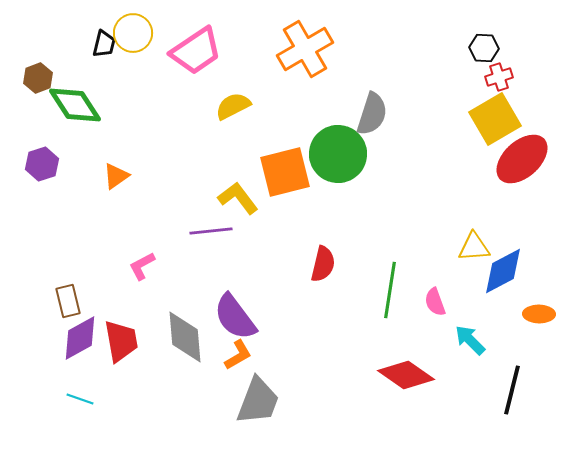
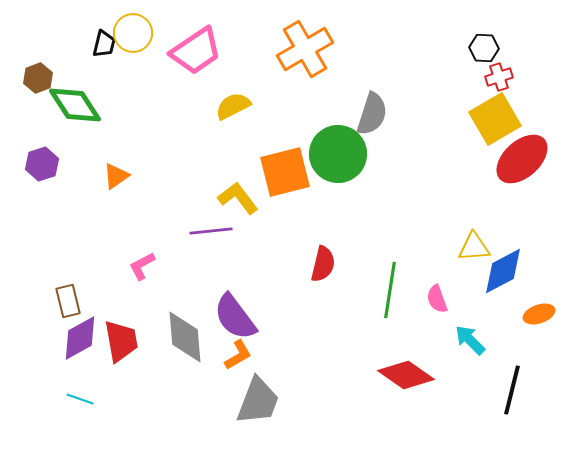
pink semicircle: moved 2 px right, 3 px up
orange ellipse: rotated 20 degrees counterclockwise
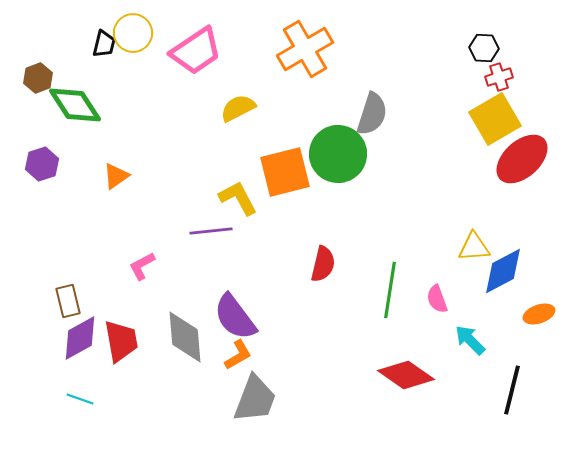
yellow semicircle: moved 5 px right, 2 px down
yellow L-shape: rotated 9 degrees clockwise
gray trapezoid: moved 3 px left, 2 px up
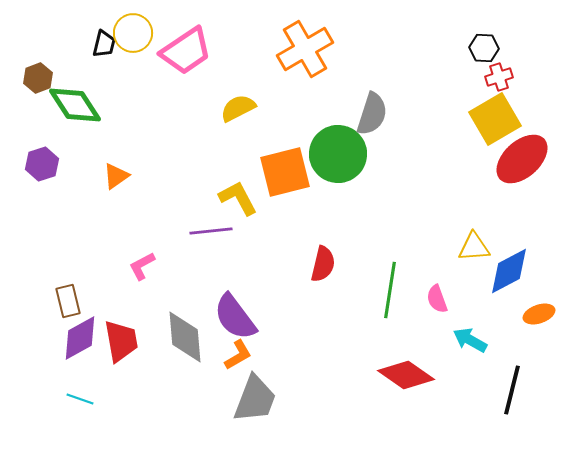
pink trapezoid: moved 10 px left
blue diamond: moved 6 px right
cyan arrow: rotated 16 degrees counterclockwise
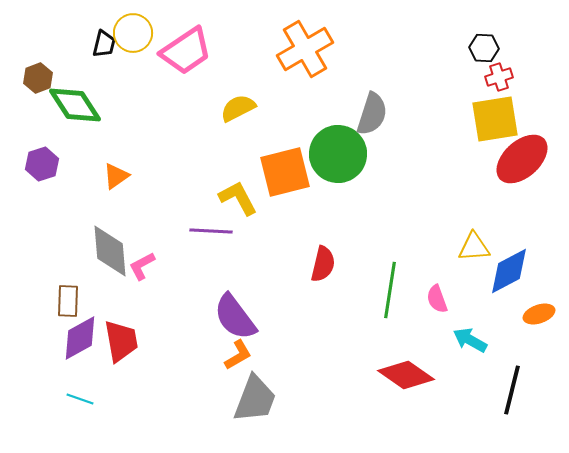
yellow square: rotated 21 degrees clockwise
purple line: rotated 9 degrees clockwise
brown rectangle: rotated 16 degrees clockwise
gray diamond: moved 75 px left, 86 px up
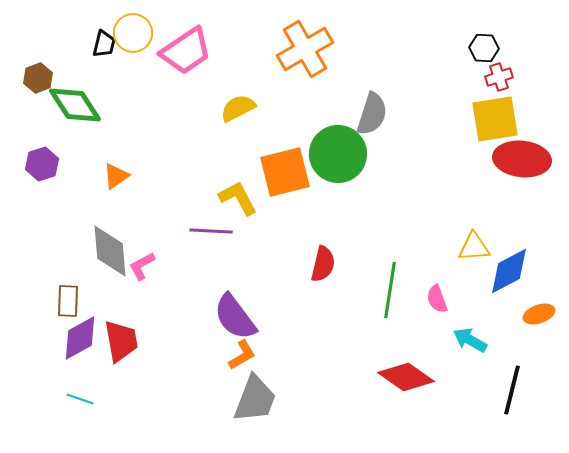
red ellipse: rotated 48 degrees clockwise
orange L-shape: moved 4 px right
red diamond: moved 2 px down
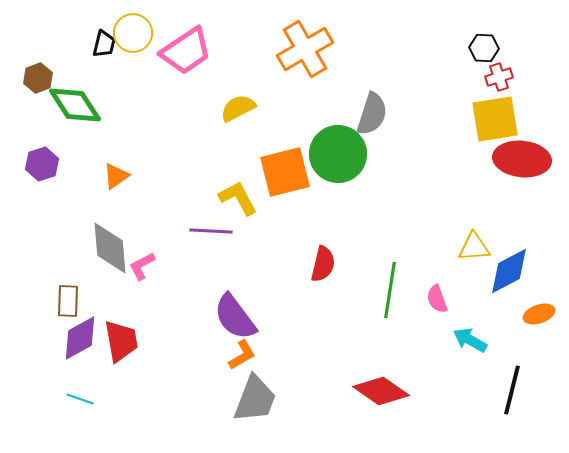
gray diamond: moved 3 px up
red diamond: moved 25 px left, 14 px down
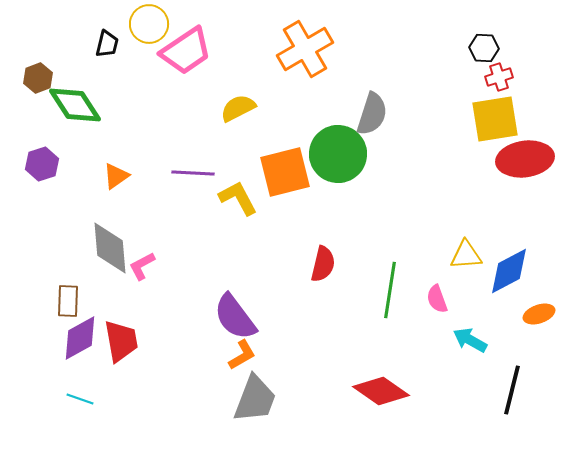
yellow circle: moved 16 px right, 9 px up
black trapezoid: moved 3 px right
red ellipse: moved 3 px right; rotated 14 degrees counterclockwise
purple line: moved 18 px left, 58 px up
yellow triangle: moved 8 px left, 8 px down
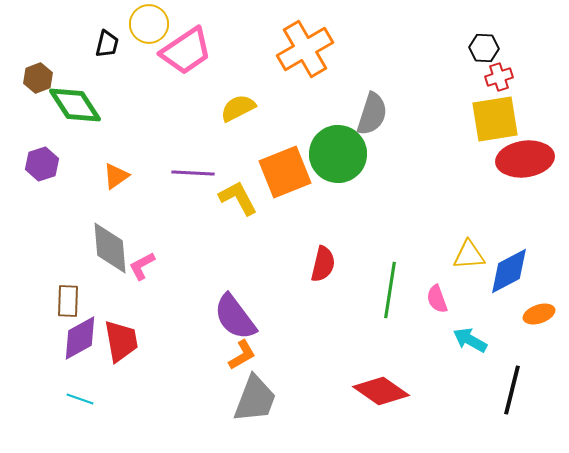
orange square: rotated 8 degrees counterclockwise
yellow triangle: moved 3 px right
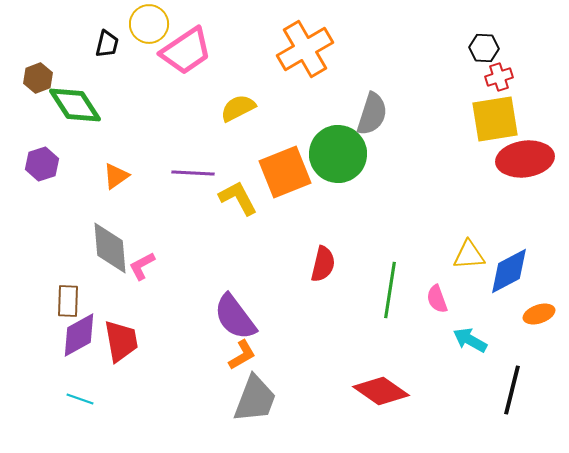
purple diamond: moved 1 px left, 3 px up
